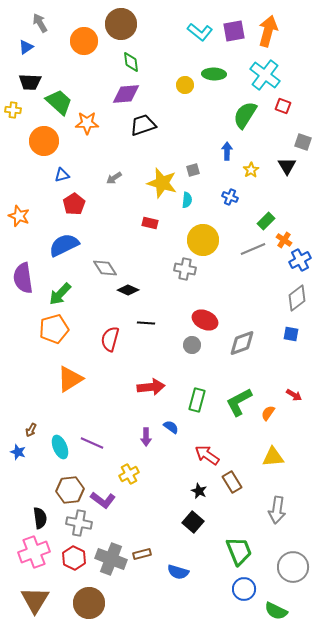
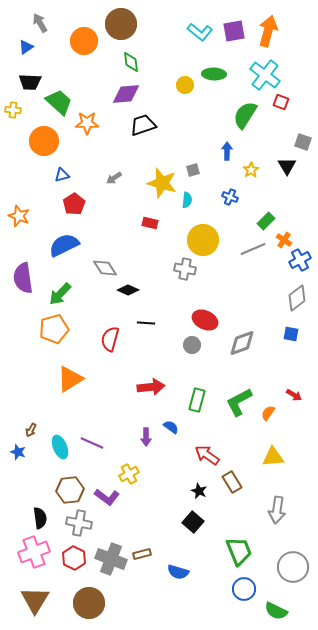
red square at (283, 106): moved 2 px left, 4 px up
purple L-shape at (103, 500): moved 4 px right, 3 px up
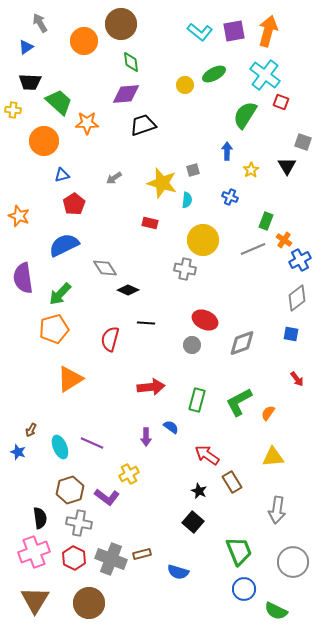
green ellipse at (214, 74): rotated 30 degrees counterclockwise
green rectangle at (266, 221): rotated 24 degrees counterclockwise
red arrow at (294, 395): moved 3 px right, 16 px up; rotated 21 degrees clockwise
brown hexagon at (70, 490): rotated 12 degrees counterclockwise
gray circle at (293, 567): moved 5 px up
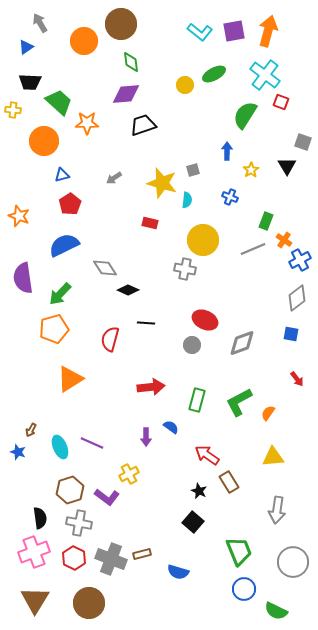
red pentagon at (74, 204): moved 4 px left
brown rectangle at (232, 482): moved 3 px left
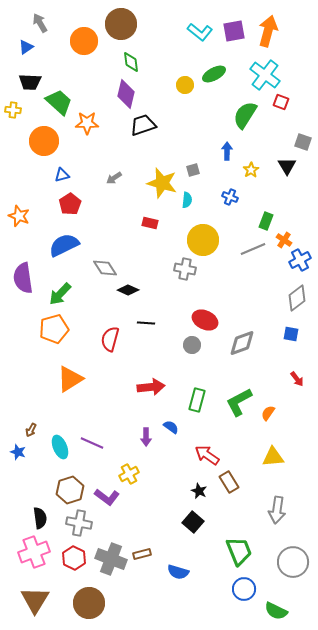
purple diamond at (126, 94): rotated 72 degrees counterclockwise
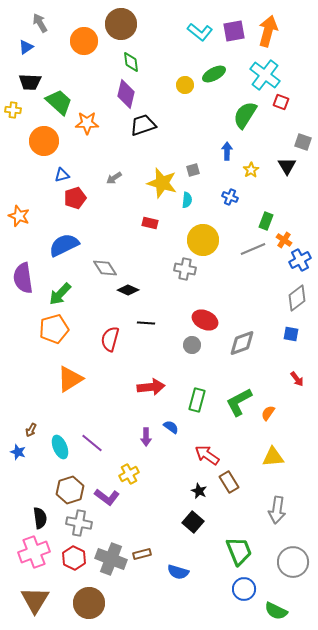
red pentagon at (70, 204): moved 5 px right, 6 px up; rotated 15 degrees clockwise
purple line at (92, 443): rotated 15 degrees clockwise
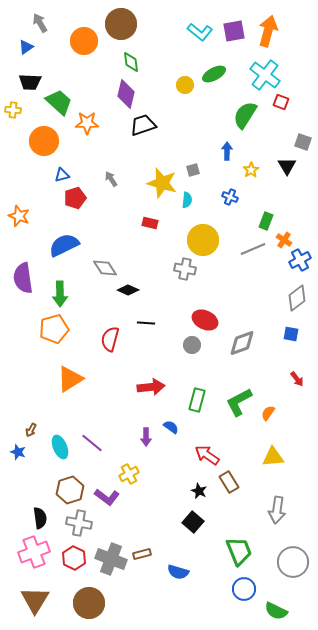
gray arrow at (114, 178): moved 3 px left, 1 px down; rotated 91 degrees clockwise
green arrow at (60, 294): rotated 45 degrees counterclockwise
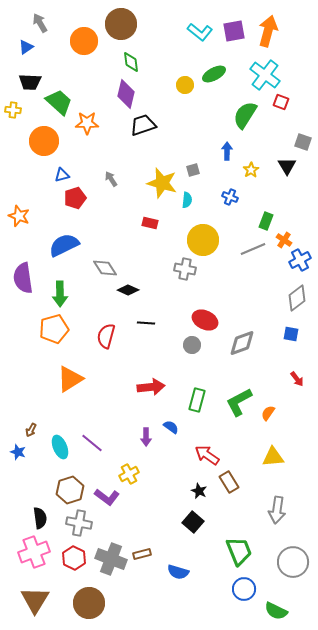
red semicircle at (110, 339): moved 4 px left, 3 px up
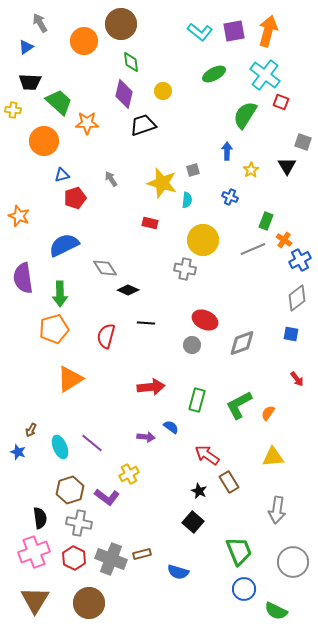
yellow circle at (185, 85): moved 22 px left, 6 px down
purple diamond at (126, 94): moved 2 px left
green L-shape at (239, 402): moved 3 px down
purple arrow at (146, 437): rotated 84 degrees counterclockwise
